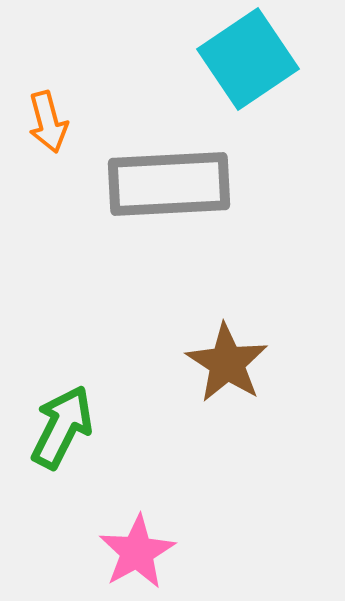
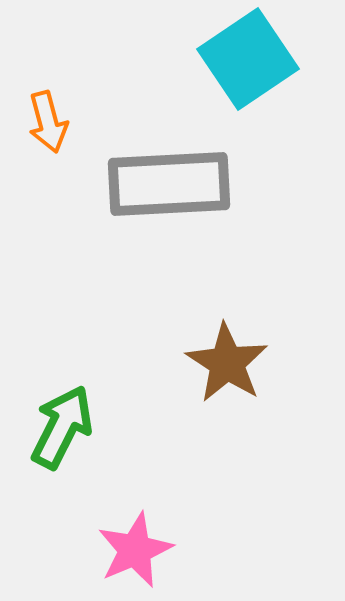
pink star: moved 2 px left, 2 px up; rotated 6 degrees clockwise
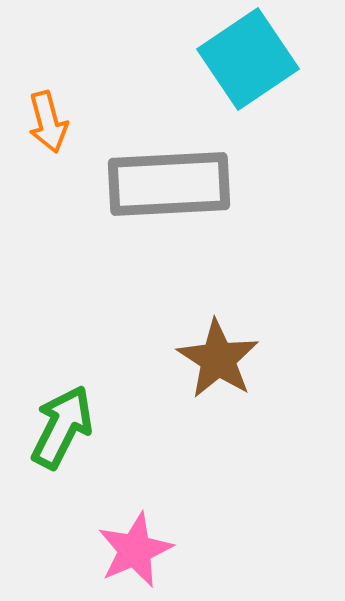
brown star: moved 9 px left, 4 px up
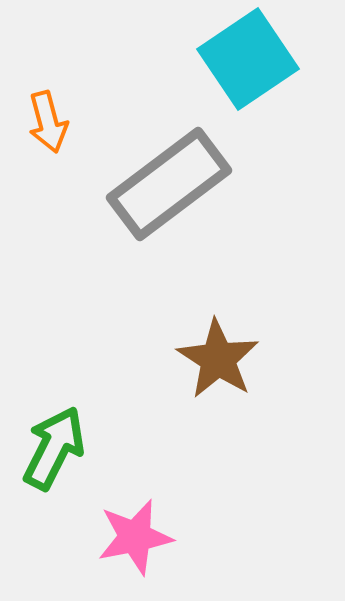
gray rectangle: rotated 34 degrees counterclockwise
green arrow: moved 8 px left, 21 px down
pink star: moved 13 px up; rotated 12 degrees clockwise
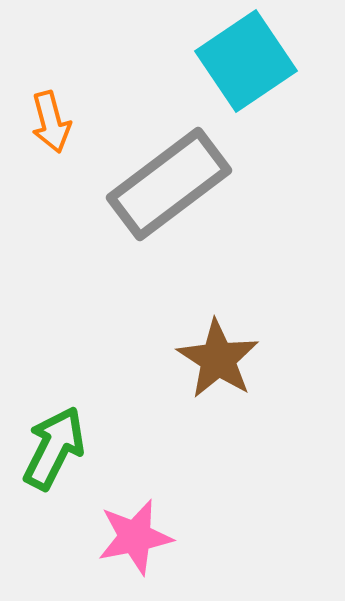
cyan square: moved 2 px left, 2 px down
orange arrow: moved 3 px right
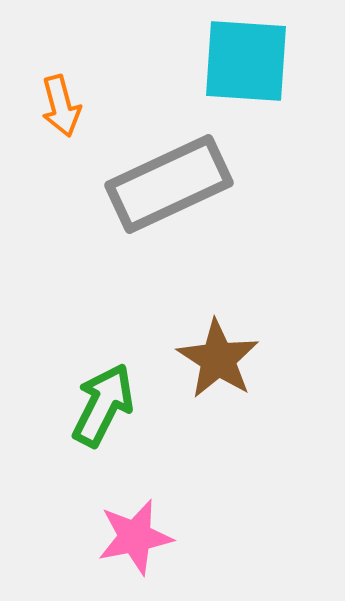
cyan square: rotated 38 degrees clockwise
orange arrow: moved 10 px right, 16 px up
gray rectangle: rotated 12 degrees clockwise
green arrow: moved 49 px right, 43 px up
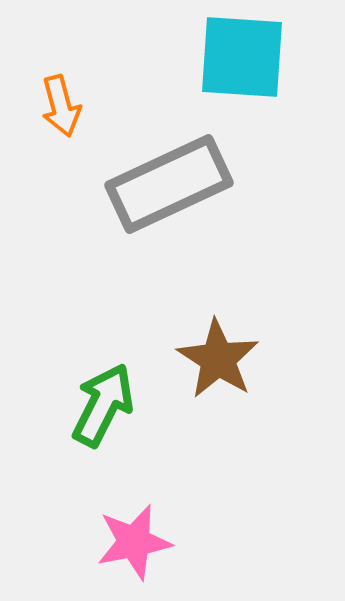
cyan square: moved 4 px left, 4 px up
pink star: moved 1 px left, 5 px down
